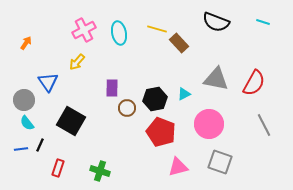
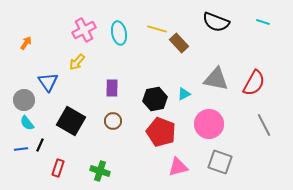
brown circle: moved 14 px left, 13 px down
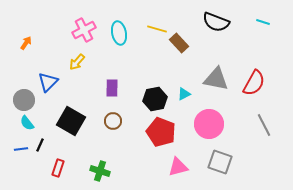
blue triangle: rotated 20 degrees clockwise
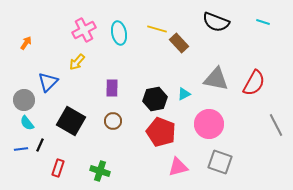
gray line: moved 12 px right
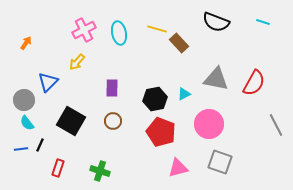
pink triangle: moved 1 px down
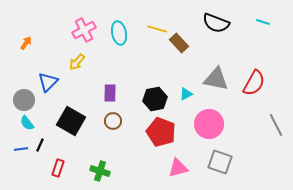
black semicircle: moved 1 px down
purple rectangle: moved 2 px left, 5 px down
cyan triangle: moved 2 px right
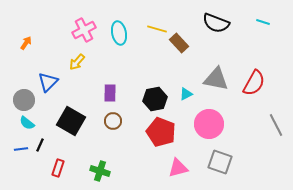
cyan semicircle: rotated 14 degrees counterclockwise
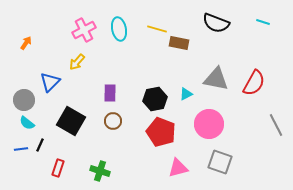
cyan ellipse: moved 4 px up
brown rectangle: rotated 36 degrees counterclockwise
blue triangle: moved 2 px right
